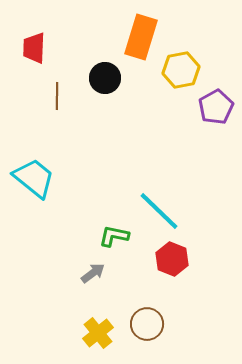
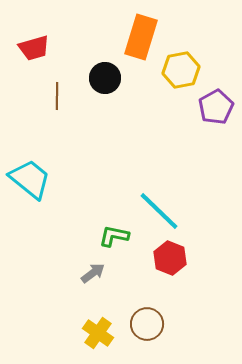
red trapezoid: rotated 108 degrees counterclockwise
cyan trapezoid: moved 4 px left, 1 px down
red hexagon: moved 2 px left, 1 px up
yellow cross: rotated 16 degrees counterclockwise
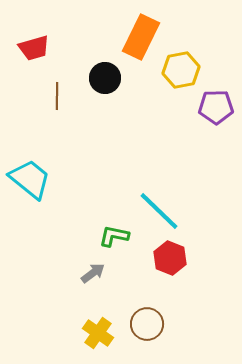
orange rectangle: rotated 9 degrees clockwise
purple pentagon: rotated 28 degrees clockwise
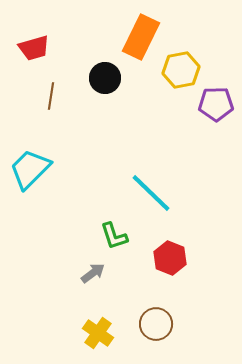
brown line: moved 6 px left; rotated 8 degrees clockwise
purple pentagon: moved 3 px up
cyan trapezoid: moved 10 px up; rotated 84 degrees counterclockwise
cyan line: moved 8 px left, 18 px up
green L-shape: rotated 120 degrees counterclockwise
brown circle: moved 9 px right
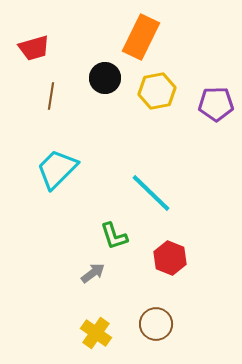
yellow hexagon: moved 24 px left, 21 px down
cyan trapezoid: moved 27 px right
yellow cross: moved 2 px left
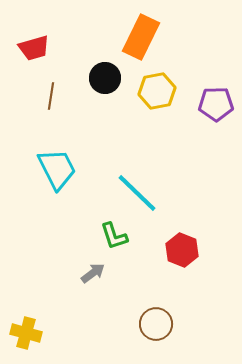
cyan trapezoid: rotated 108 degrees clockwise
cyan line: moved 14 px left
red hexagon: moved 12 px right, 8 px up
yellow cross: moved 70 px left; rotated 20 degrees counterclockwise
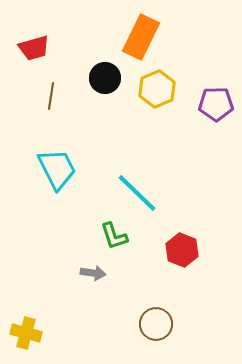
yellow hexagon: moved 2 px up; rotated 12 degrees counterclockwise
gray arrow: rotated 45 degrees clockwise
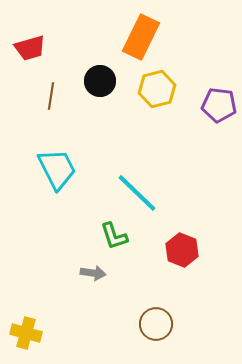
red trapezoid: moved 4 px left
black circle: moved 5 px left, 3 px down
yellow hexagon: rotated 9 degrees clockwise
purple pentagon: moved 3 px right, 1 px down; rotated 8 degrees clockwise
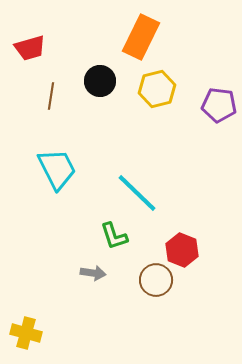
brown circle: moved 44 px up
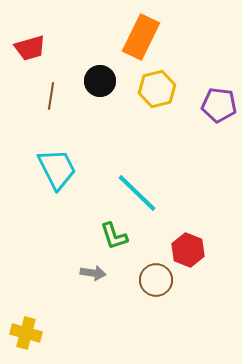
red hexagon: moved 6 px right
